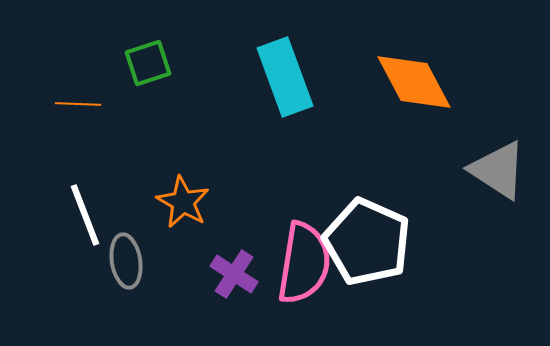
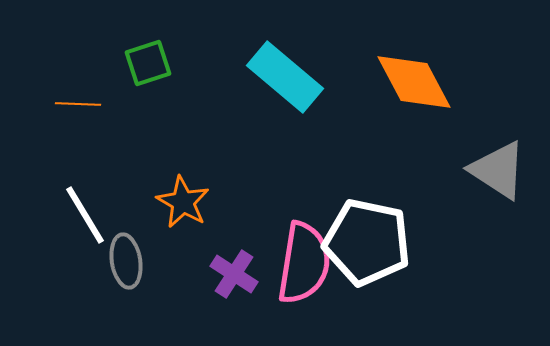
cyan rectangle: rotated 30 degrees counterclockwise
white line: rotated 10 degrees counterclockwise
white pentagon: rotated 12 degrees counterclockwise
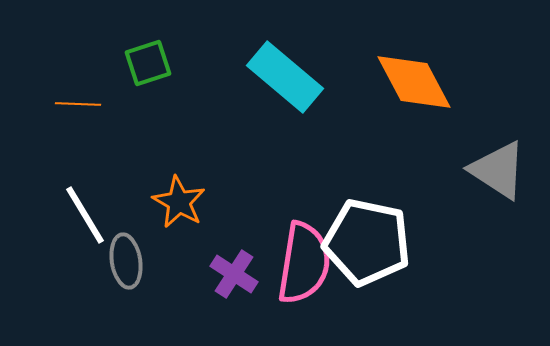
orange star: moved 4 px left
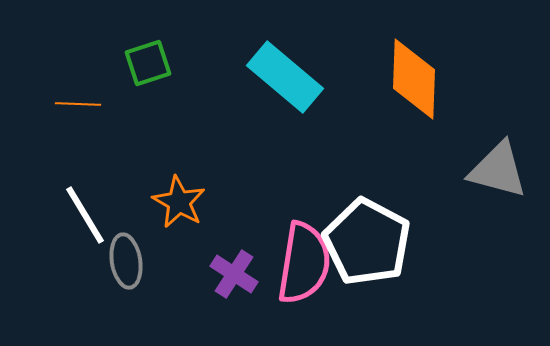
orange diamond: moved 3 px up; rotated 30 degrees clockwise
gray triangle: rotated 18 degrees counterclockwise
white pentagon: rotated 16 degrees clockwise
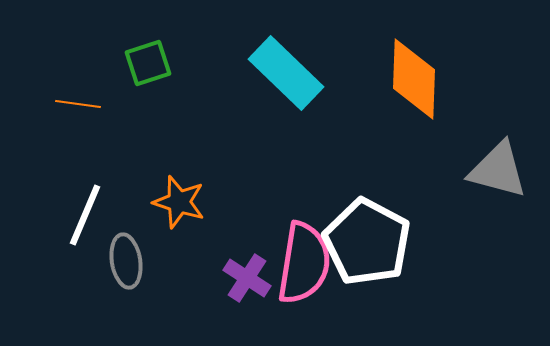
cyan rectangle: moved 1 px right, 4 px up; rotated 4 degrees clockwise
orange line: rotated 6 degrees clockwise
orange star: rotated 12 degrees counterclockwise
white line: rotated 54 degrees clockwise
purple cross: moved 13 px right, 4 px down
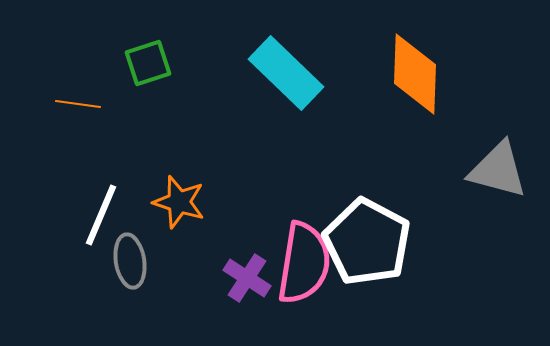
orange diamond: moved 1 px right, 5 px up
white line: moved 16 px right
gray ellipse: moved 4 px right
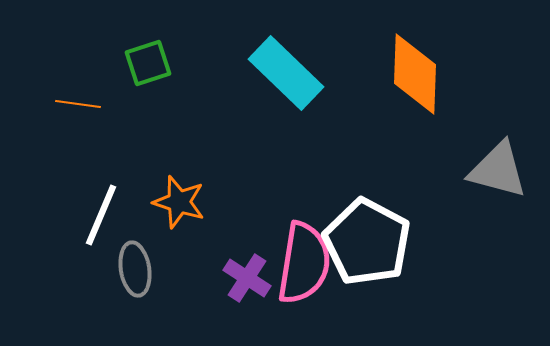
gray ellipse: moved 5 px right, 8 px down
